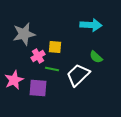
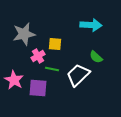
yellow square: moved 3 px up
pink star: rotated 18 degrees counterclockwise
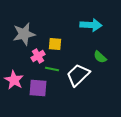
green semicircle: moved 4 px right
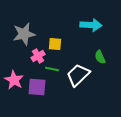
green semicircle: rotated 24 degrees clockwise
purple square: moved 1 px left, 1 px up
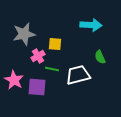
white trapezoid: rotated 30 degrees clockwise
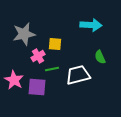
green line: rotated 24 degrees counterclockwise
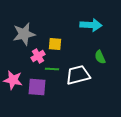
green line: rotated 16 degrees clockwise
pink star: moved 1 px left; rotated 18 degrees counterclockwise
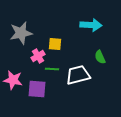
gray star: moved 3 px left, 1 px up
purple square: moved 2 px down
